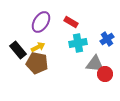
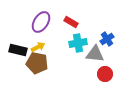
black rectangle: rotated 36 degrees counterclockwise
gray triangle: moved 10 px up
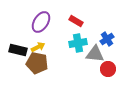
red rectangle: moved 5 px right, 1 px up
red circle: moved 3 px right, 5 px up
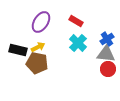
cyan cross: rotated 36 degrees counterclockwise
gray triangle: moved 11 px right
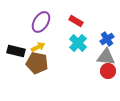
black rectangle: moved 2 px left, 1 px down
gray triangle: moved 3 px down
red circle: moved 2 px down
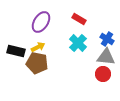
red rectangle: moved 3 px right, 2 px up
blue cross: rotated 24 degrees counterclockwise
red circle: moved 5 px left, 3 px down
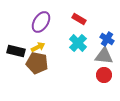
gray triangle: moved 2 px left, 1 px up
red circle: moved 1 px right, 1 px down
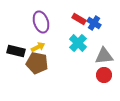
purple ellipse: rotated 50 degrees counterclockwise
blue cross: moved 13 px left, 16 px up
gray triangle: rotated 12 degrees counterclockwise
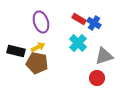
gray triangle: rotated 12 degrees counterclockwise
red circle: moved 7 px left, 3 px down
